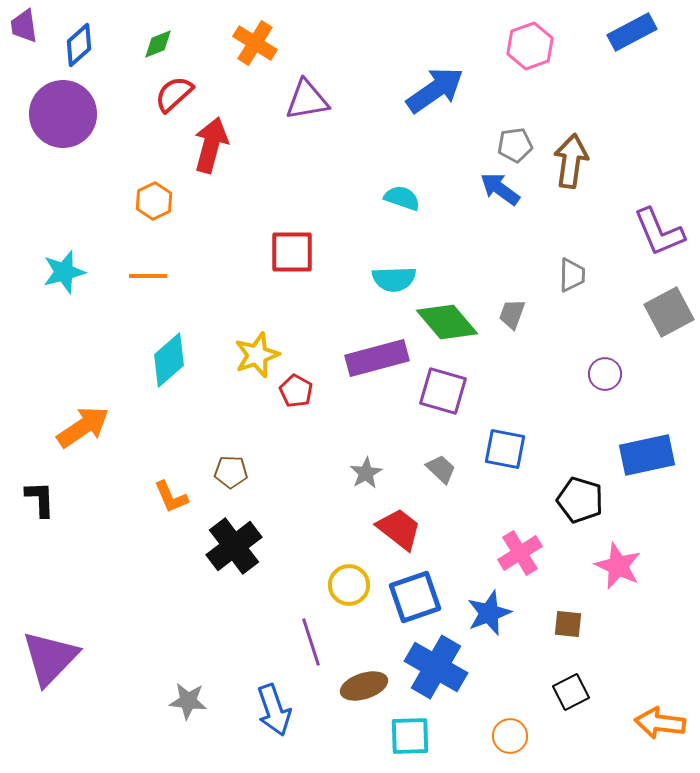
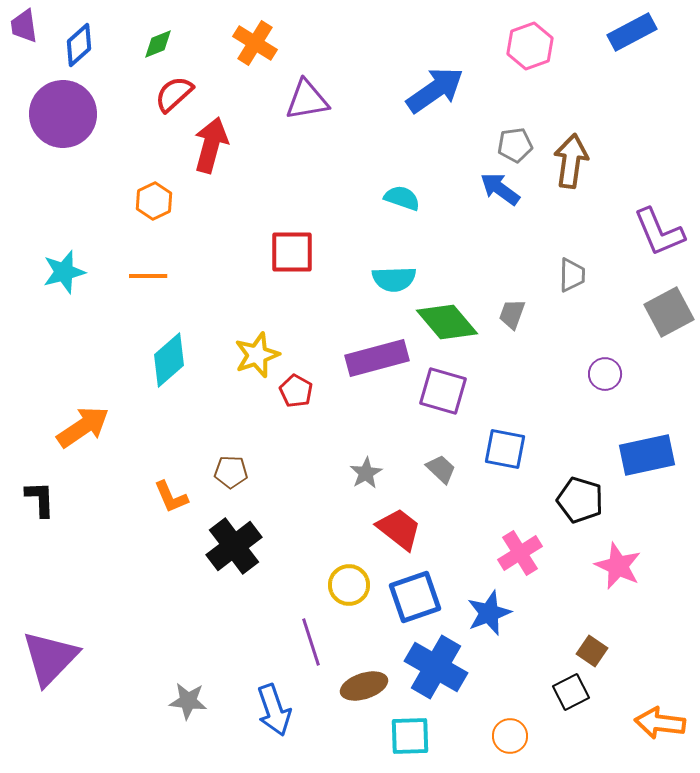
brown square at (568, 624): moved 24 px right, 27 px down; rotated 28 degrees clockwise
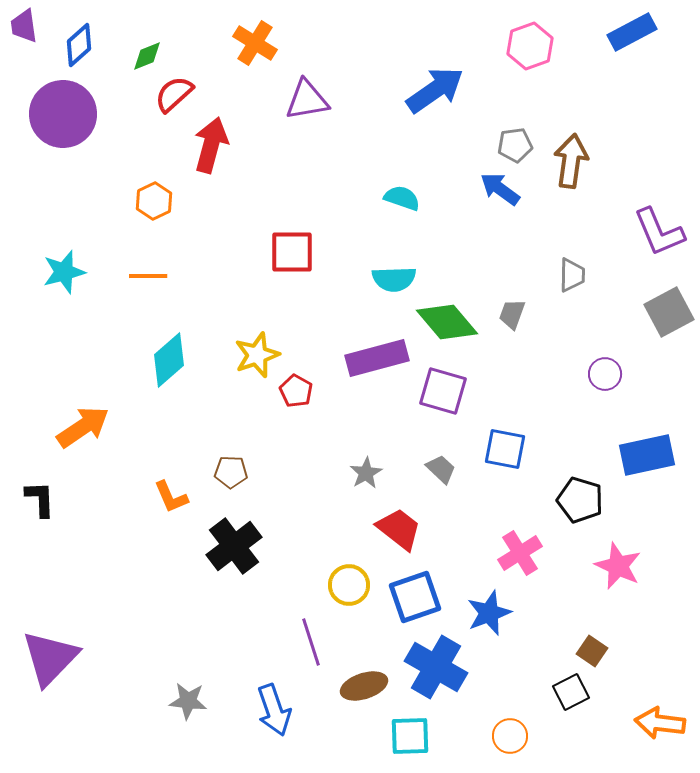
green diamond at (158, 44): moved 11 px left, 12 px down
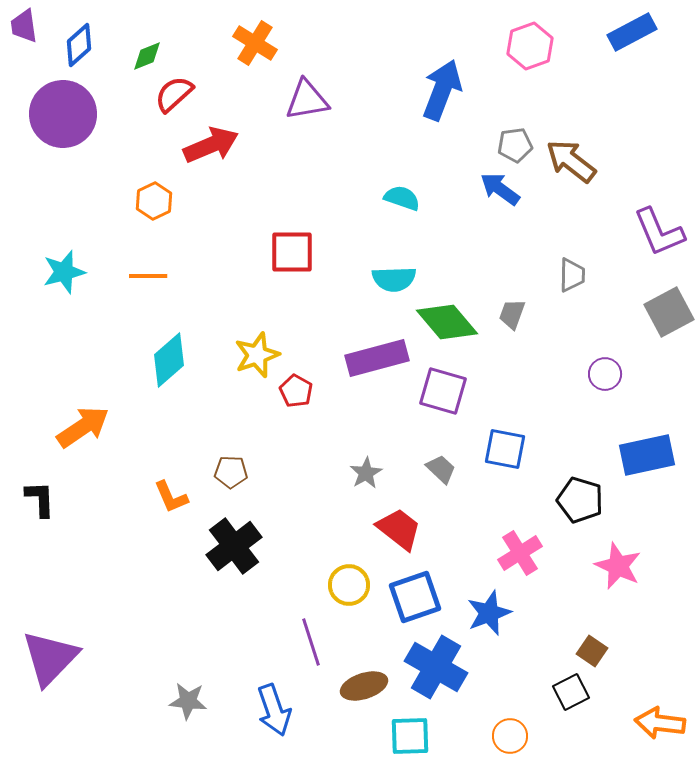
blue arrow at (435, 90): moved 7 px right; rotated 34 degrees counterclockwise
red arrow at (211, 145): rotated 52 degrees clockwise
brown arrow at (571, 161): rotated 60 degrees counterclockwise
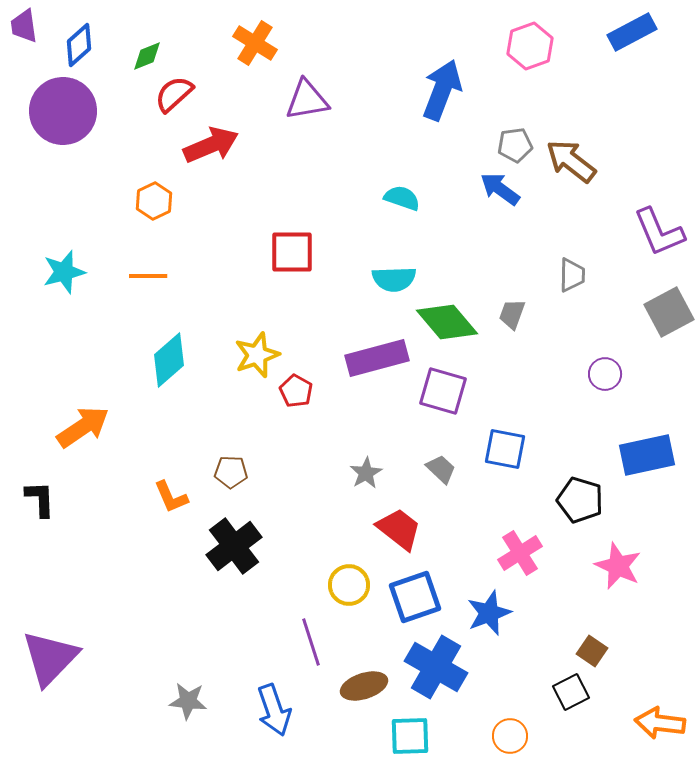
purple circle at (63, 114): moved 3 px up
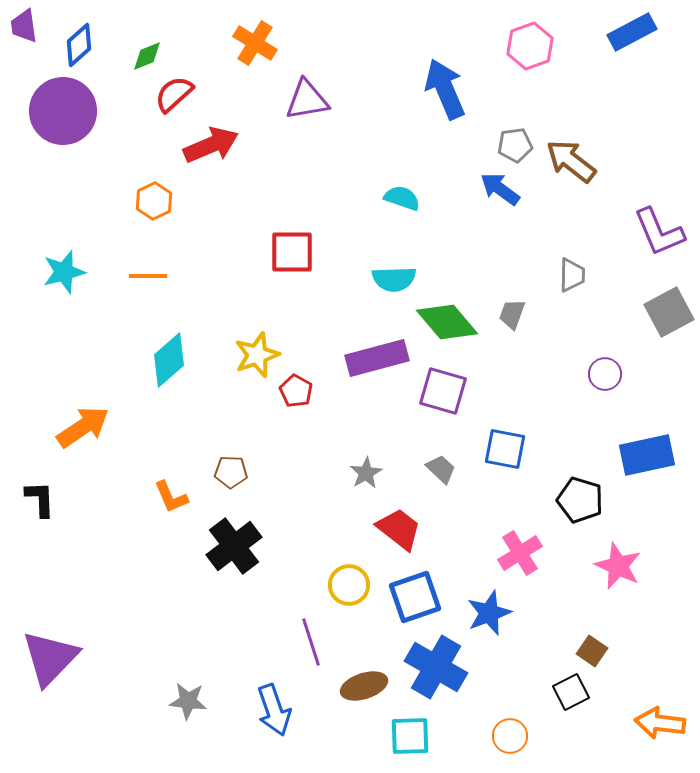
blue arrow at (442, 90): moved 3 px right, 1 px up; rotated 44 degrees counterclockwise
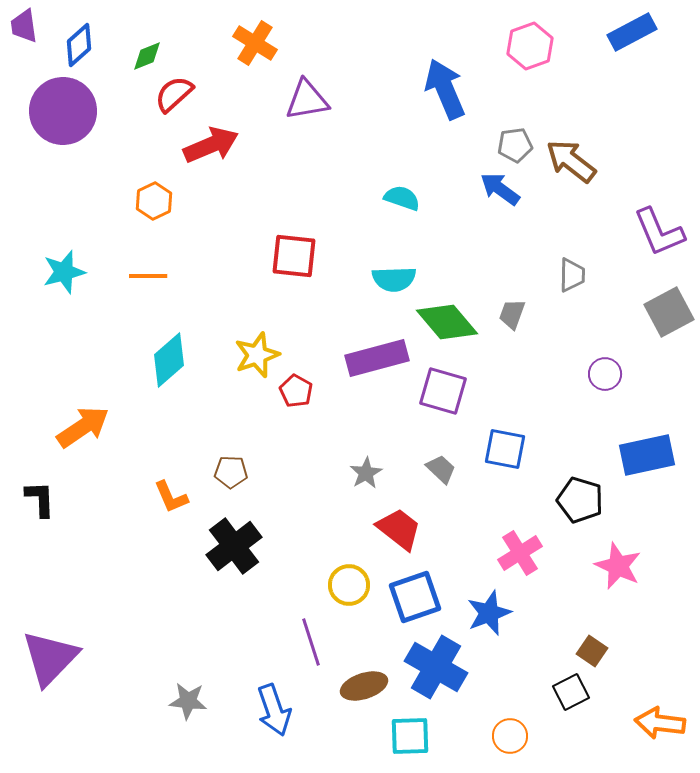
red square at (292, 252): moved 2 px right, 4 px down; rotated 6 degrees clockwise
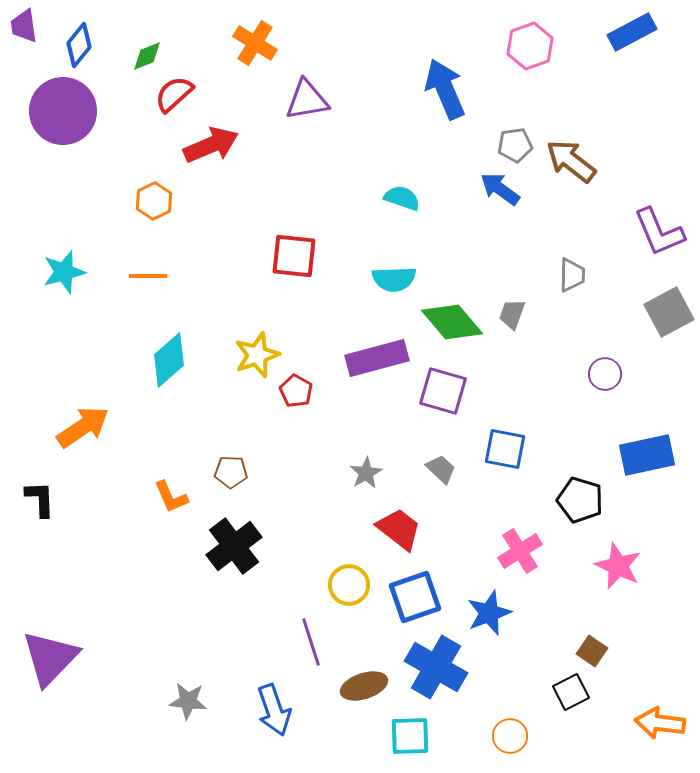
blue diamond at (79, 45): rotated 9 degrees counterclockwise
green diamond at (447, 322): moved 5 px right
pink cross at (520, 553): moved 2 px up
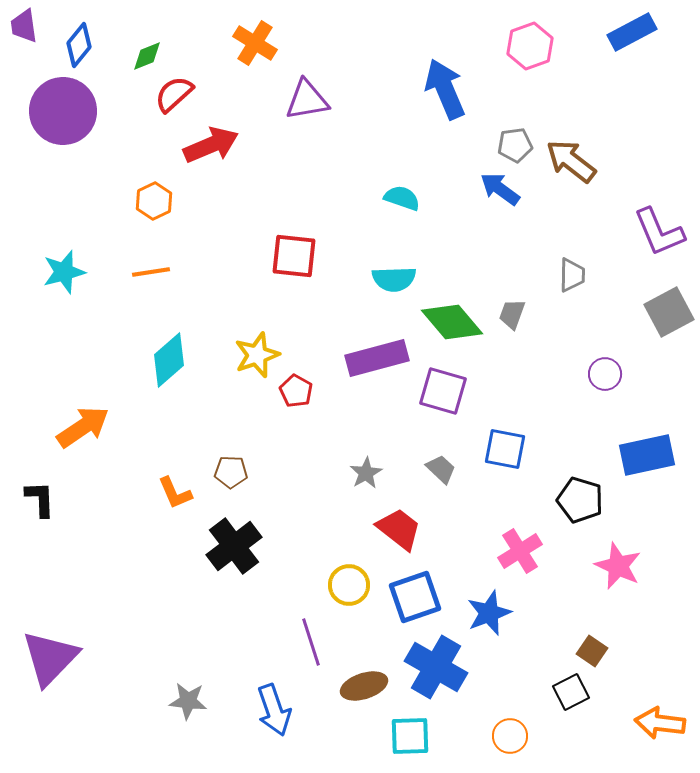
orange line at (148, 276): moved 3 px right, 4 px up; rotated 9 degrees counterclockwise
orange L-shape at (171, 497): moved 4 px right, 4 px up
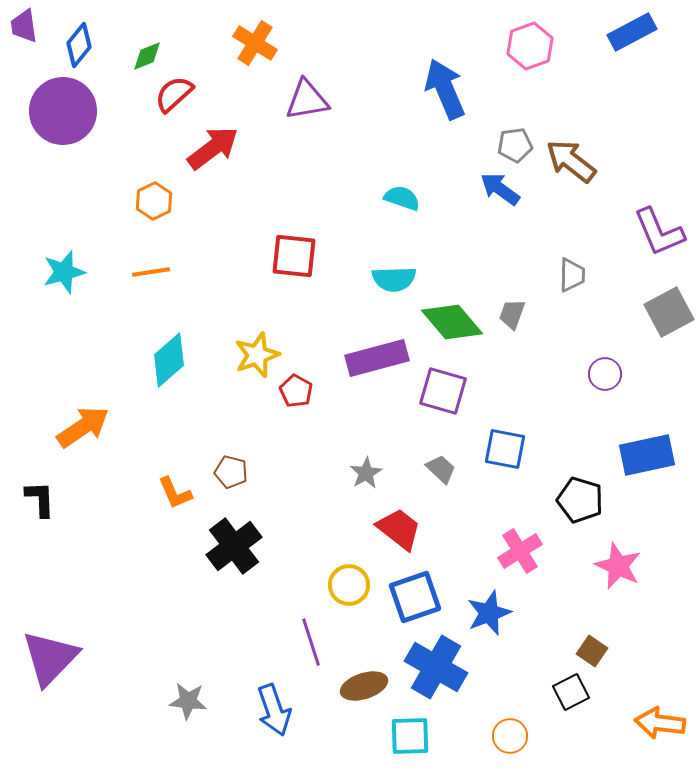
red arrow at (211, 145): moved 2 px right, 3 px down; rotated 14 degrees counterclockwise
brown pentagon at (231, 472): rotated 12 degrees clockwise
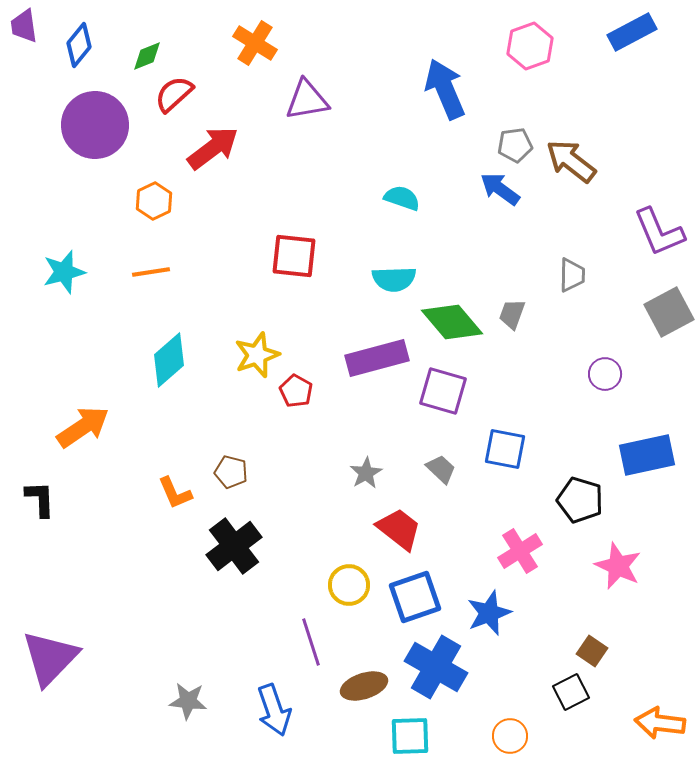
purple circle at (63, 111): moved 32 px right, 14 px down
